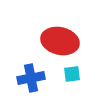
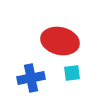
cyan square: moved 1 px up
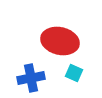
cyan square: moved 2 px right; rotated 30 degrees clockwise
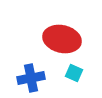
red ellipse: moved 2 px right, 2 px up
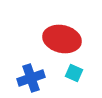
blue cross: rotated 8 degrees counterclockwise
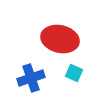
red ellipse: moved 2 px left
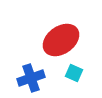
red ellipse: moved 1 px right, 1 px down; rotated 48 degrees counterclockwise
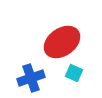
red ellipse: moved 1 px right, 2 px down
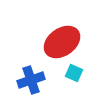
blue cross: moved 2 px down
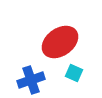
red ellipse: moved 2 px left
